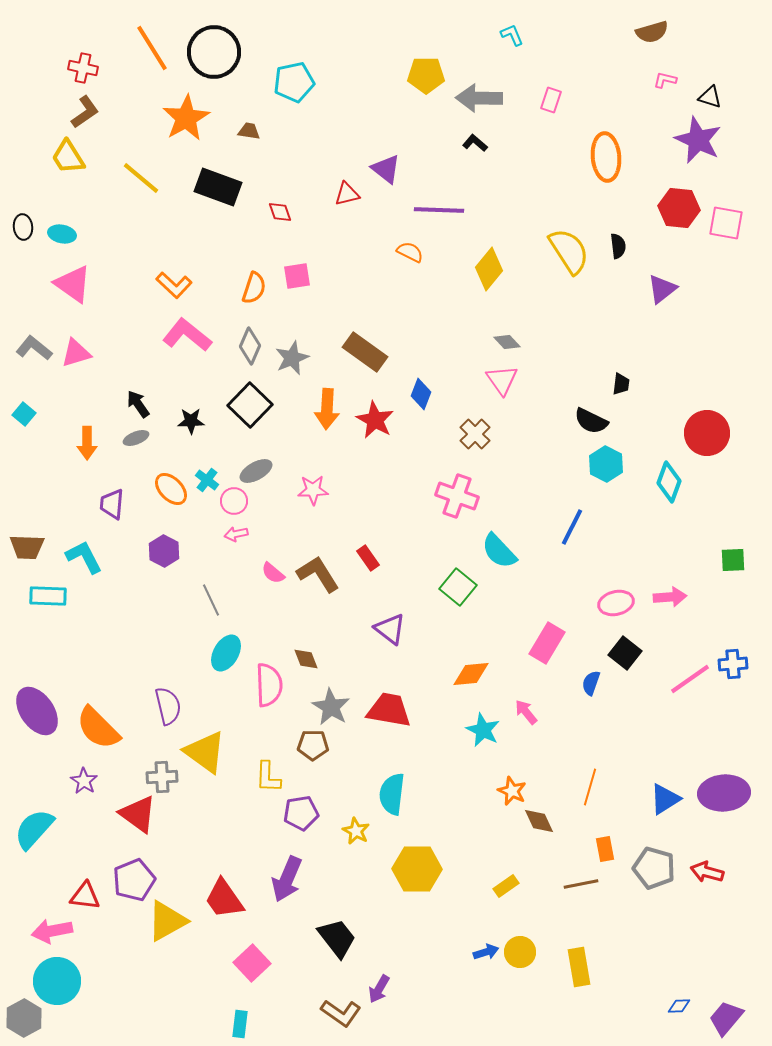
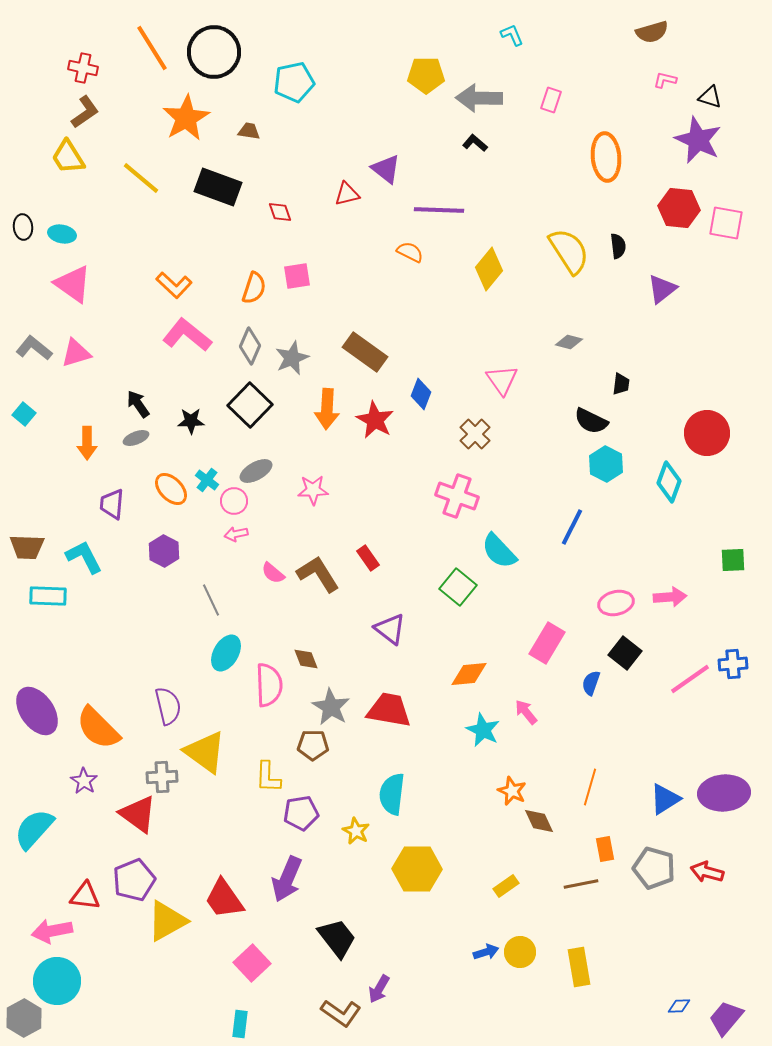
gray diamond at (507, 342): moved 62 px right; rotated 32 degrees counterclockwise
orange diamond at (471, 674): moved 2 px left
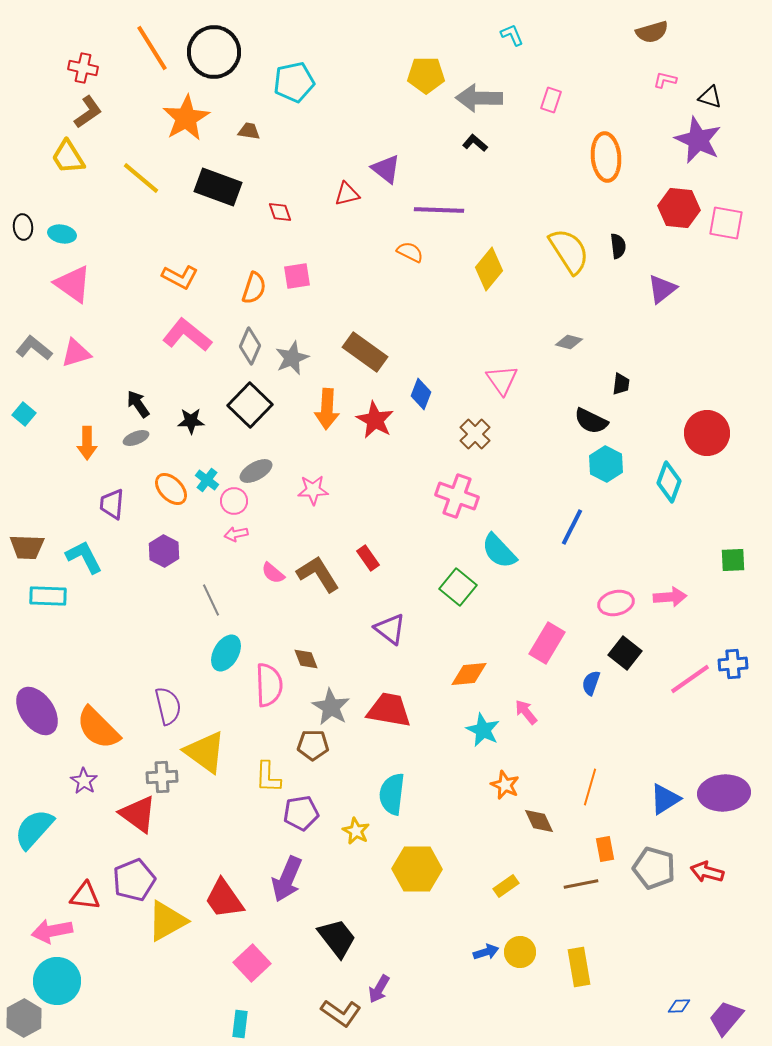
brown L-shape at (85, 112): moved 3 px right
orange L-shape at (174, 285): moved 6 px right, 8 px up; rotated 15 degrees counterclockwise
orange star at (512, 791): moved 7 px left, 6 px up
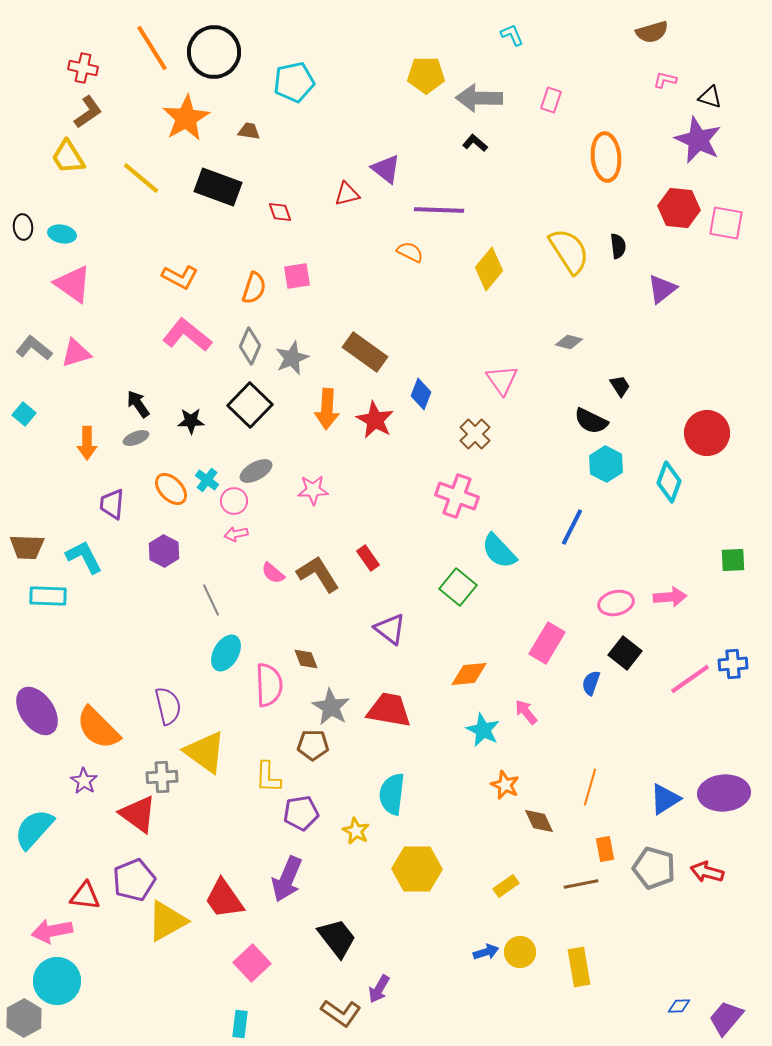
black trapezoid at (621, 384): moved 1 px left, 2 px down; rotated 40 degrees counterclockwise
